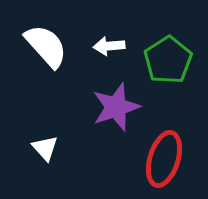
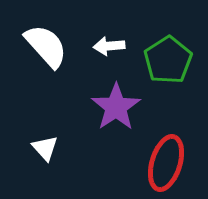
purple star: rotated 15 degrees counterclockwise
red ellipse: moved 2 px right, 4 px down
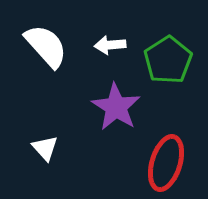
white arrow: moved 1 px right, 1 px up
purple star: rotated 6 degrees counterclockwise
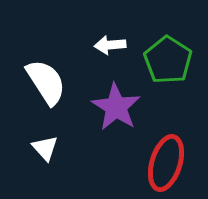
white semicircle: moved 36 px down; rotated 9 degrees clockwise
green pentagon: rotated 6 degrees counterclockwise
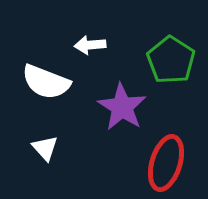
white arrow: moved 20 px left
green pentagon: moved 3 px right
white semicircle: rotated 144 degrees clockwise
purple star: moved 6 px right
